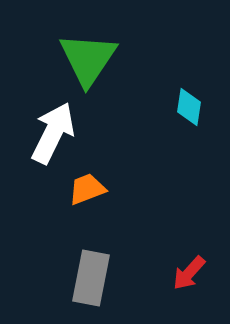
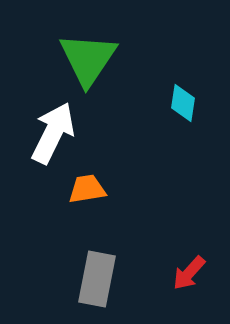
cyan diamond: moved 6 px left, 4 px up
orange trapezoid: rotated 12 degrees clockwise
gray rectangle: moved 6 px right, 1 px down
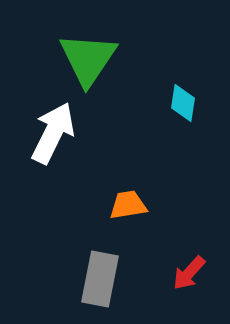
orange trapezoid: moved 41 px right, 16 px down
gray rectangle: moved 3 px right
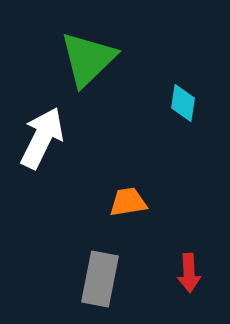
green triangle: rotated 12 degrees clockwise
white arrow: moved 11 px left, 5 px down
orange trapezoid: moved 3 px up
red arrow: rotated 45 degrees counterclockwise
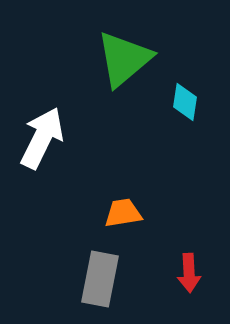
green triangle: moved 36 px right; rotated 4 degrees clockwise
cyan diamond: moved 2 px right, 1 px up
orange trapezoid: moved 5 px left, 11 px down
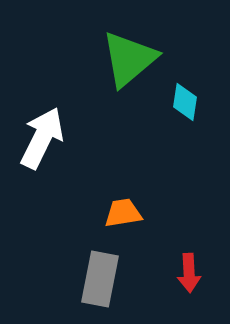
green triangle: moved 5 px right
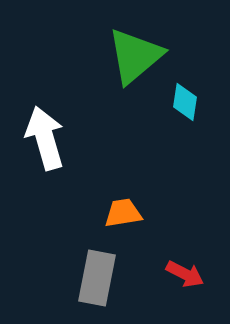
green triangle: moved 6 px right, 3 px up
white arrow: moved 3 px right; rotated 42 degrees counterclockwise
red arrow: moved 4 px left, 1 px down; rotated 60 degrees counterclockwise
gray rectangle: moved 3 px left, 1 px up
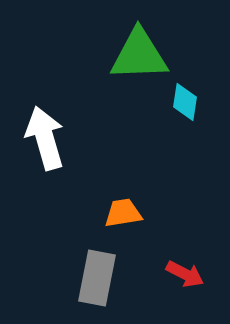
green triangle: moved 4 px right, 1 px up; rotated 38 degrees clockwise
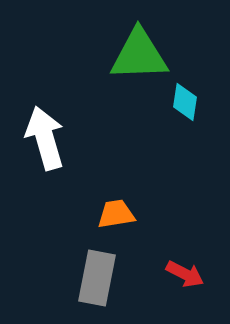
orange trapezoid: moved 7 px left, 1 px down
